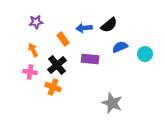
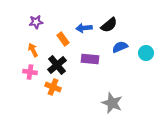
cyan circle: moved 1 px right, 1 px up
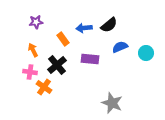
orange cross: moved 9 px left; rotated 14 degrees clockwise
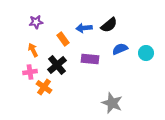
blue semicircle: moved 2 px down
pink cross: rotated 16 degrees counterclockwise
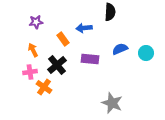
black semicircle: moved 1 px right, 13 px up; rotated 48 degrees counterclockwise
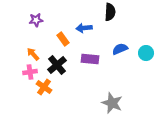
purple star: moved 2 px up
orange arrow: moved 4 px down; rotated 16 degrees counterclockwise
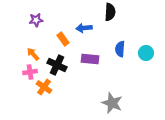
blue semicircle: rotated 63 degrees counterclockwise
black cross: rotated 24 degrees counterclockwise
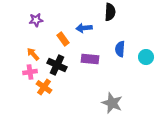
cyan circle: moved 4 px down
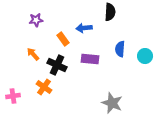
cyan circle: moved 1 px left, 1 px up
pink cross: moved 17 px left, 24 px down
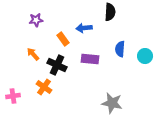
gray star: rotated 10 degrees counterclockwise
